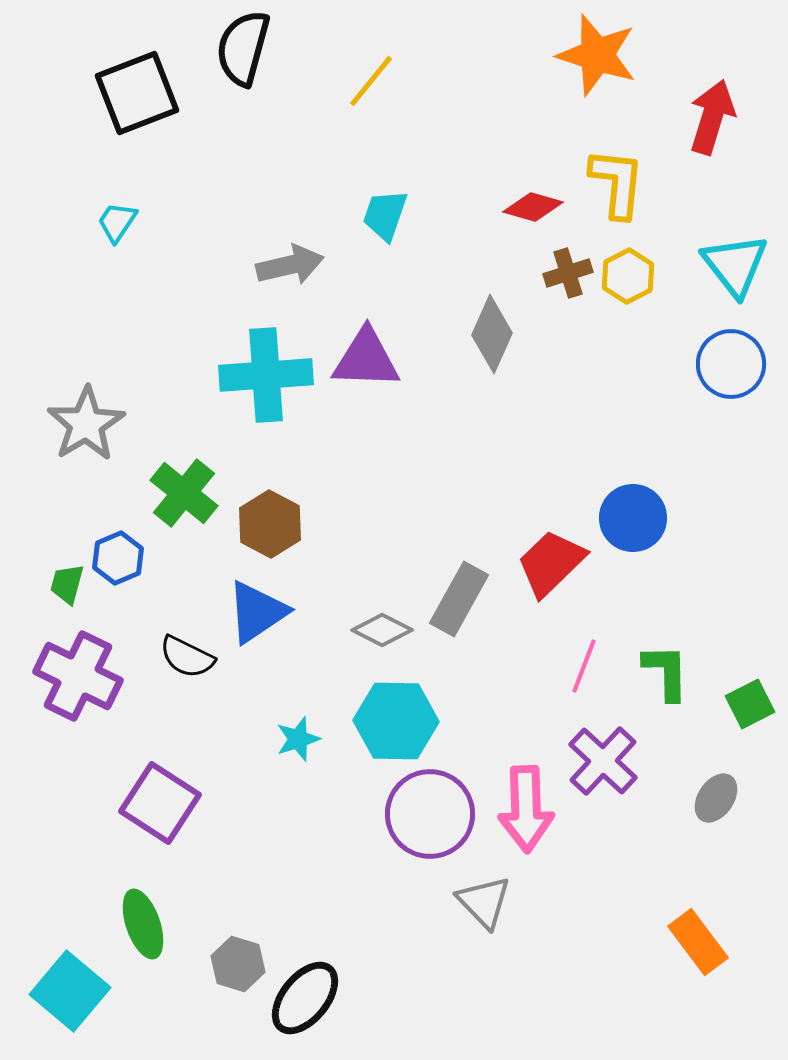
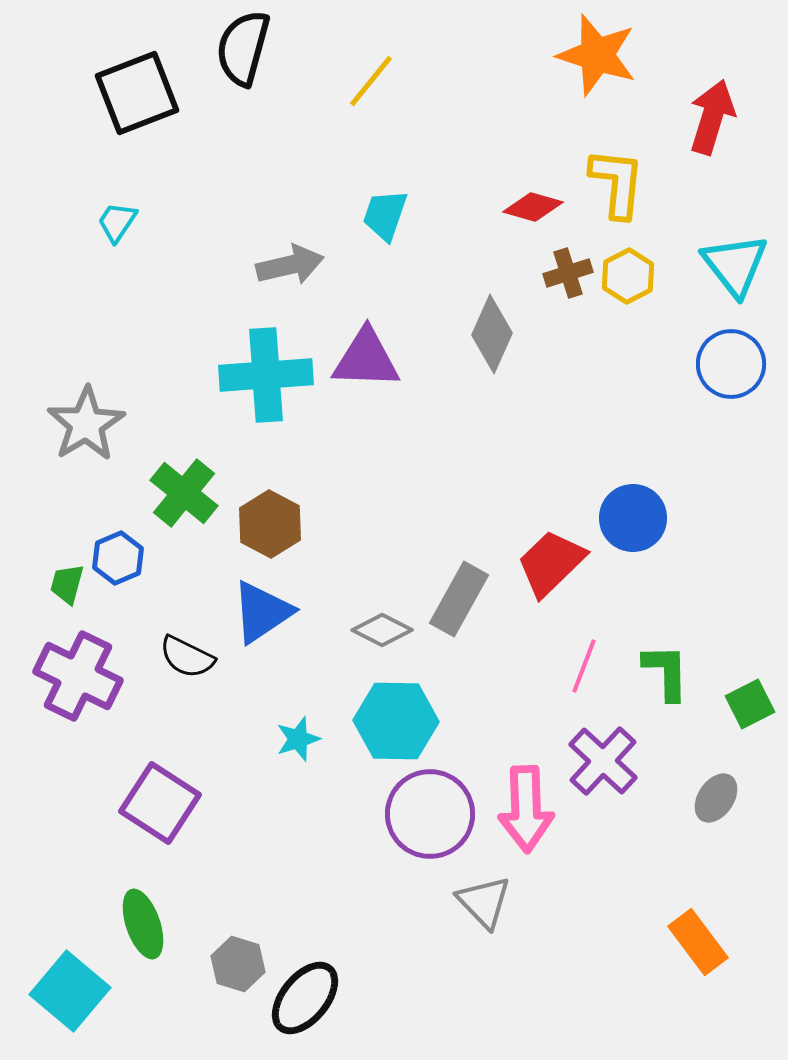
blue triangle at (257, 612): moved 5 px right
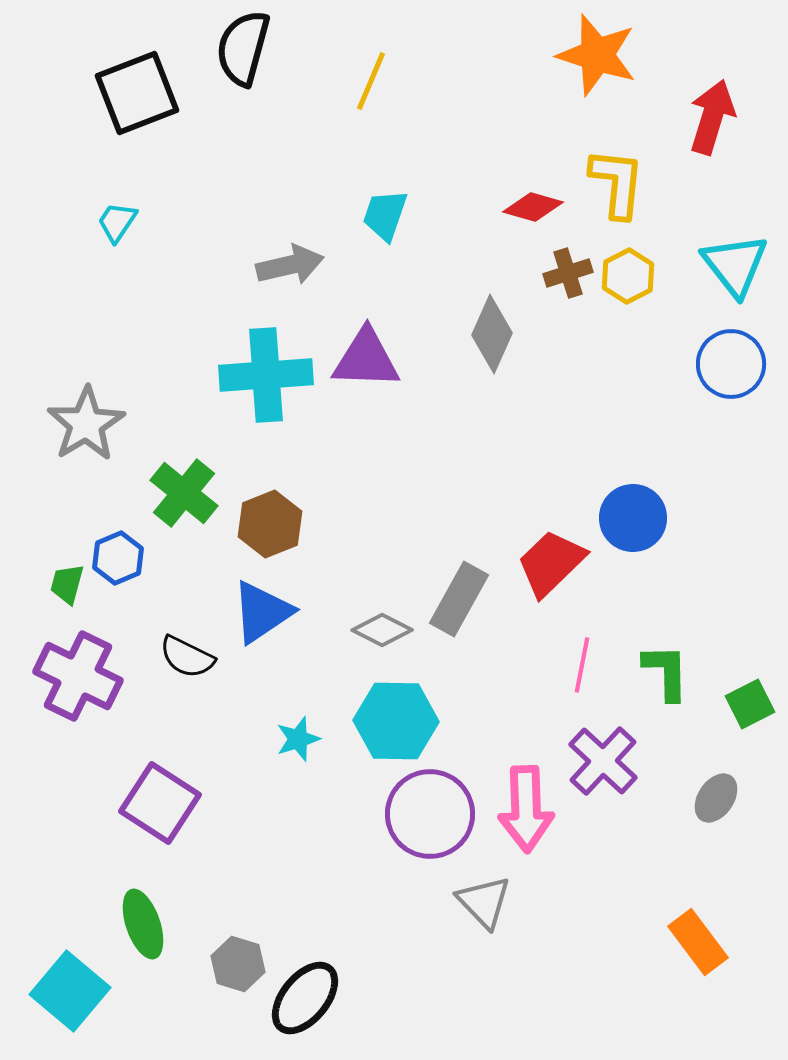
yellow line at (371, 81): rotated 16 degrees counterclockwise
brown hexagon at (270, 524): rotated 10 degrees clockwise
pink line at (584, 666): moved 2 px left, 1 px up; rotated 10 degrees counterclockwise
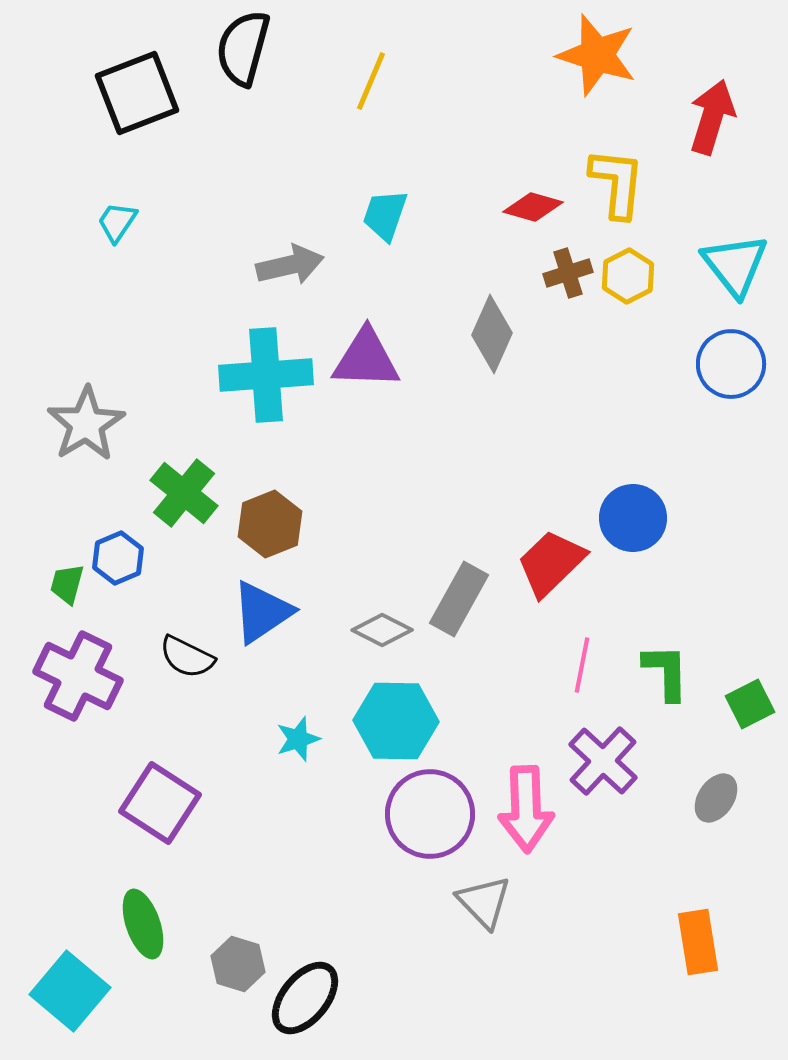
orange rectangle at (698, 942): rotated 28 degrees clockwise
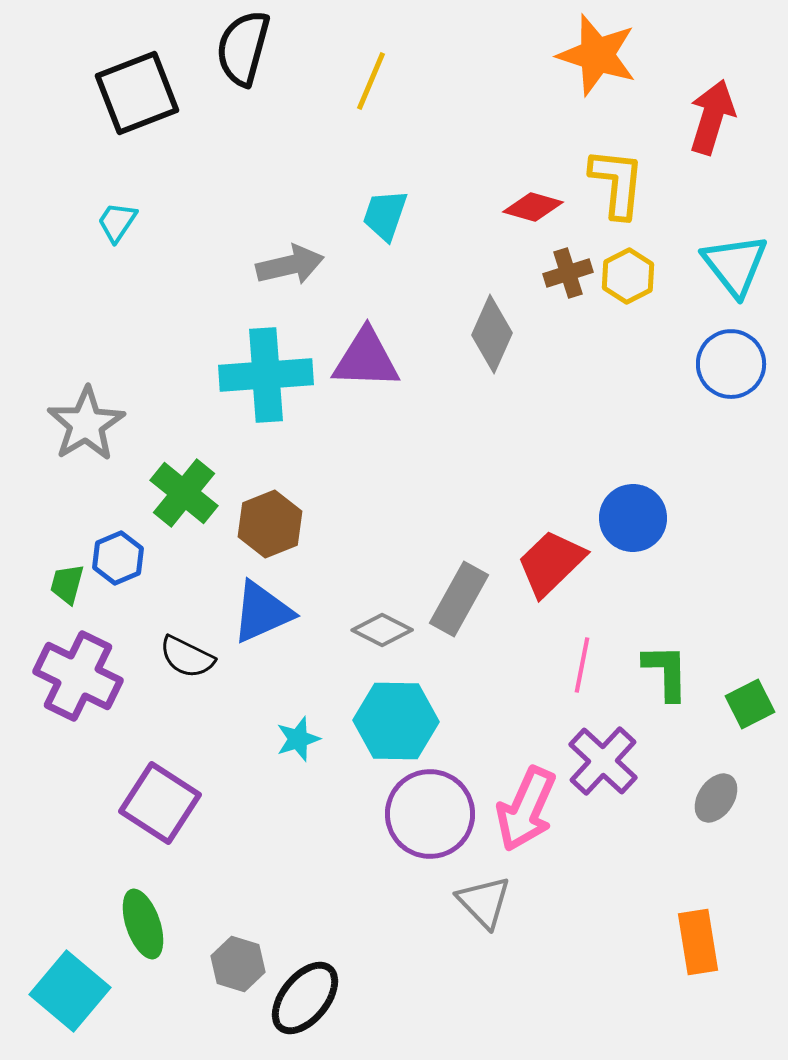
blue triangle at (262, 612): rotated 10 degrees clockwise
pink arrow at (526, 809): rotated 26 degrees clockwise
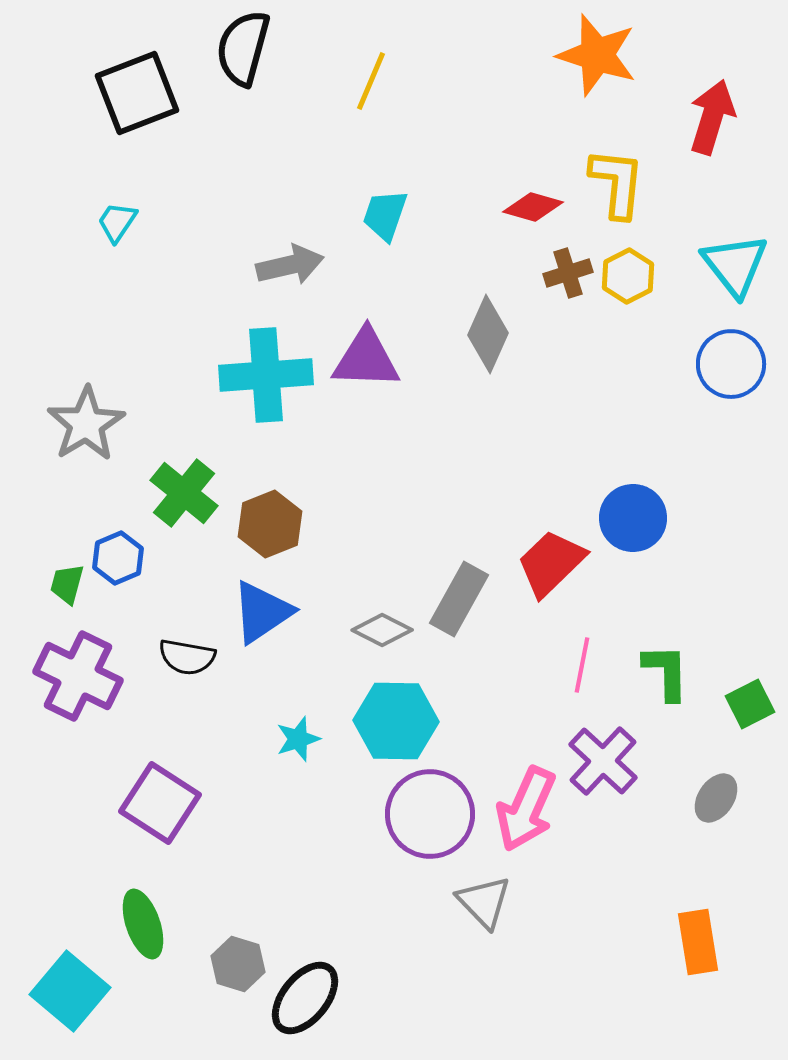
gray diamond at (492, 334): moved 4 px left
blue triangle at (262, 612): rotated 10 degrees counterclockwise
black semicircle at (187, 657): rotated 16 degrees counterclockwise
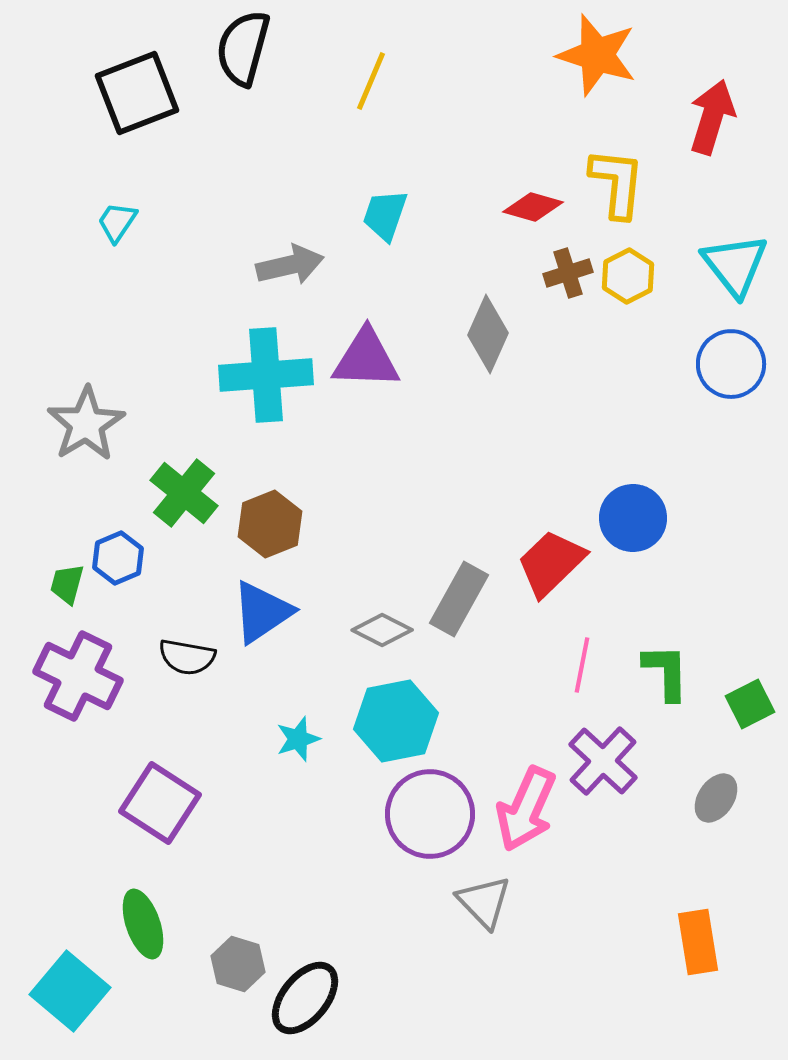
cyan hexagon at (396, 721): rotated 12 degrees counterclockwise
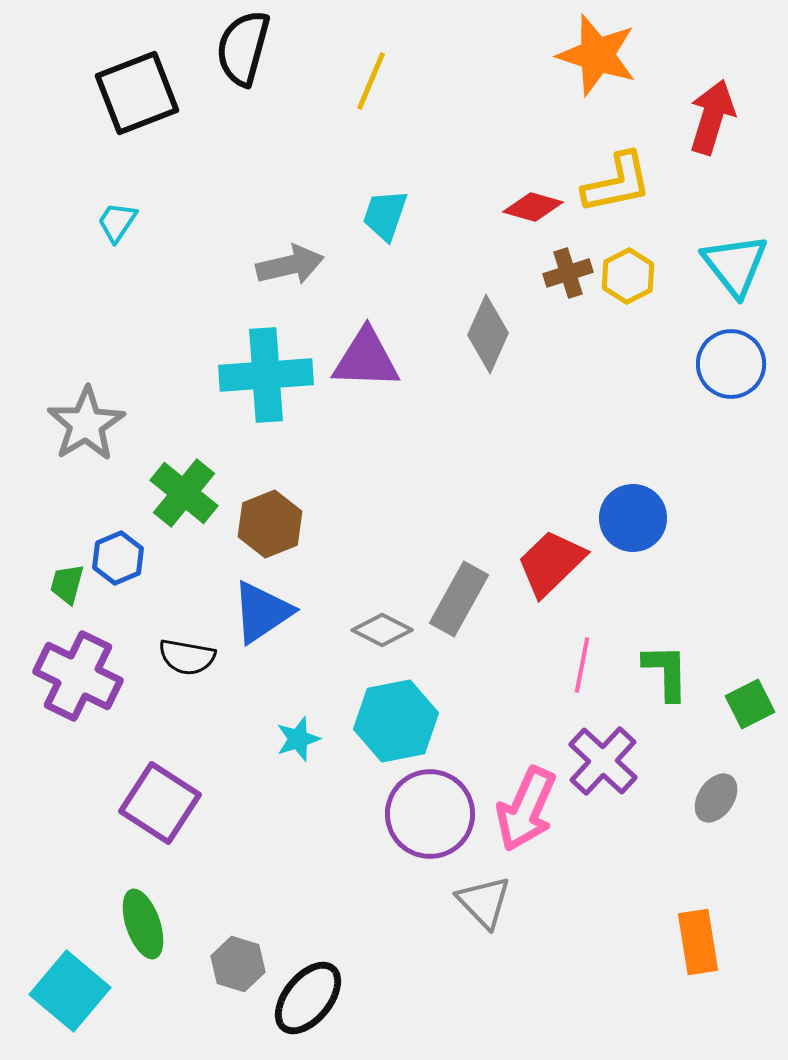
yellow L-shape at (617, 183): rotated 72 degrees clockwise
black ellipse at (305, 998): moved 3 px right
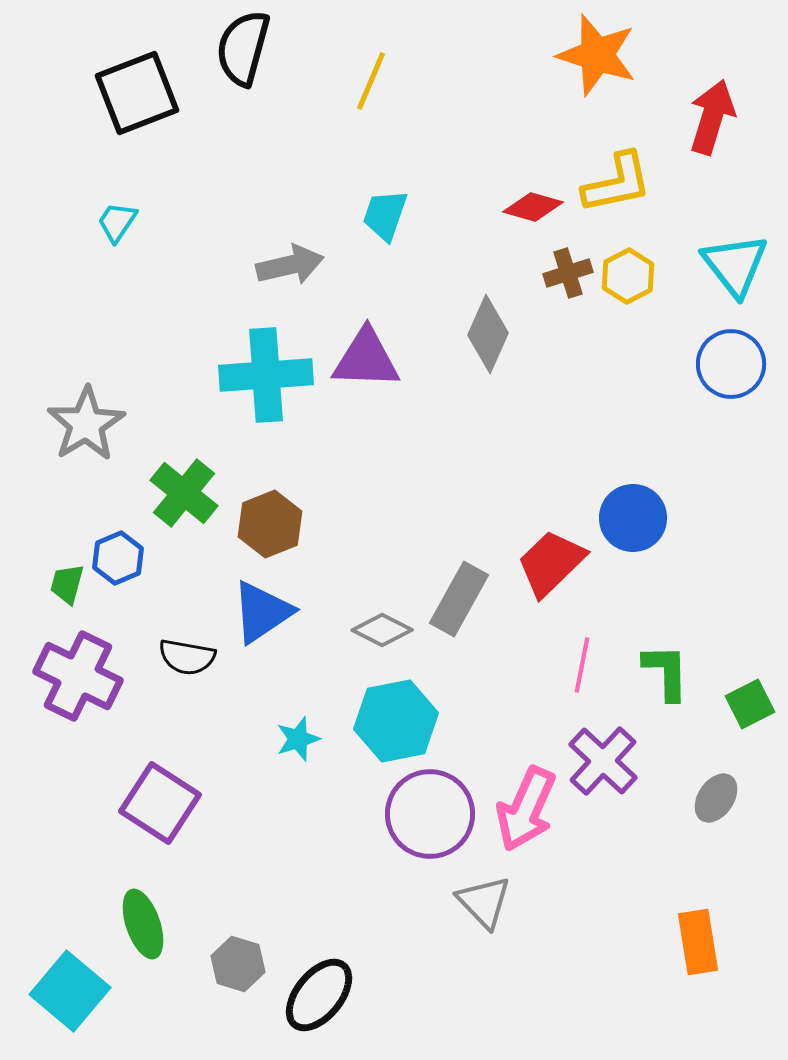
black ellipse at (308, 998): moved 11 px right, 3 px up
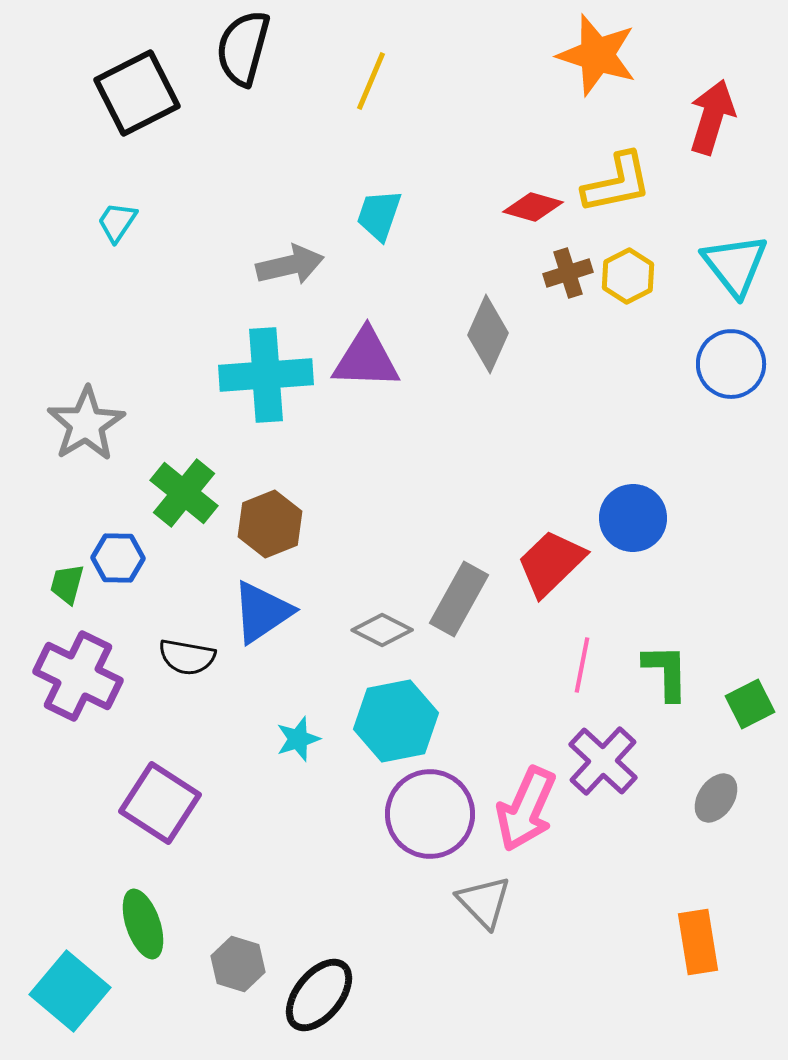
black square at (137, 93): rotated 6 degrees counterclockwise
cyan trapezoid at (385, 215): moved 6 px left
blue hexagon at (118, 558): rotated 24 degrees clockwise
